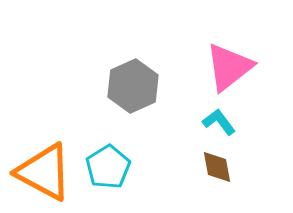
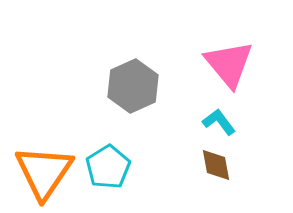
pink triangle: moved 3 px up; rotated 32 degrees counterclockwise
brown diamond: moved 1 px left, 2 px up
orange triangle: rotated 36 degrees clockwise
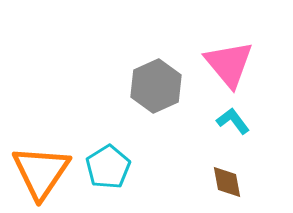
gray hexagon: moved 23 px right
cyan L-shape: moved 14 px right, 1 px up
brown diamond: moved 11 px right, 17 px down
orange triangle: moved 3 px left
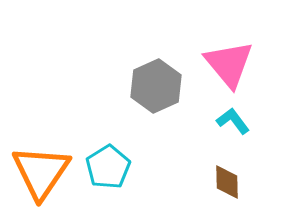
brown diamond: rotated 9 degrees clockwise
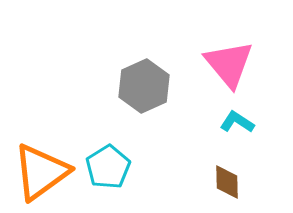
gray hexagon: moved 12 px left
cyan L-shape: moved 4 px right, 1 px down; rotated 20 degrees counterclockwise
orange triangle: rotated 20 degrees clockwise
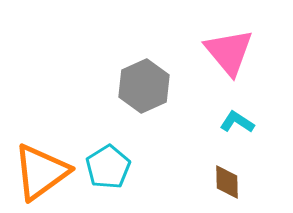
pink triangle: moved 12 px up
